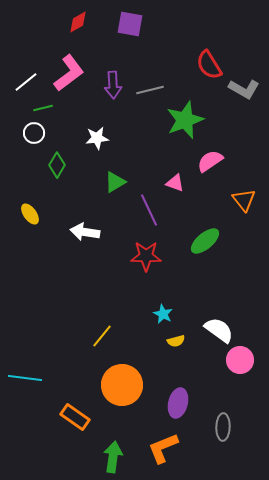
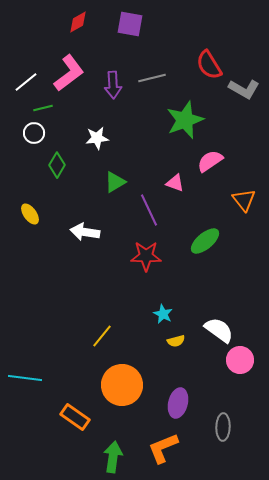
gray line: moved 2 px right, 12 px up
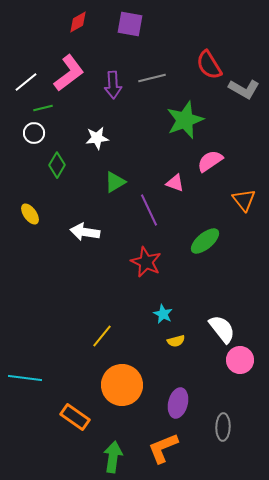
red star: moved 6 px down; rotated 24 degrees clockwise
white semicircle: moved 3 px right, 1 px up; rotated 16 degrees clockwise
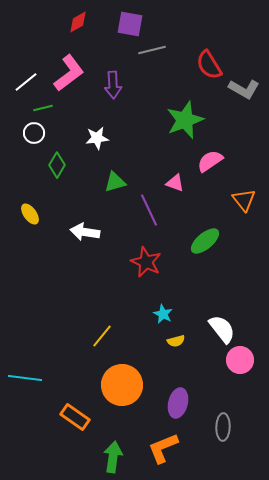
gray line: moved 28 px up
green triangle: rotated 15 degrees clockwise
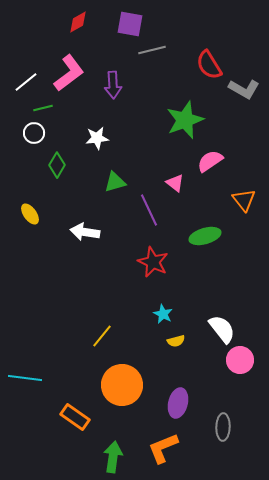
pink triangle: rotated 18 degrees clockwise
green ellipse: moved 5 px up; rotated 24 degrees clockwise
red star: moved 7 px right
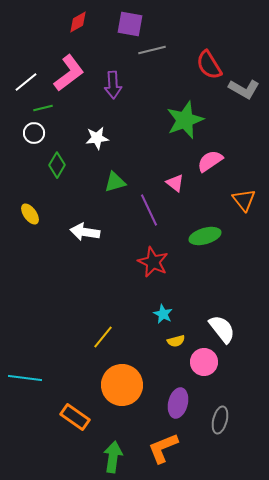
yellow line: moved 1 px right, 1 px down
pink circle: moved 36 px left, 2 px down
gray ellipse: moved 3 px left, 7 px up; rotated 12 degrees clockwise
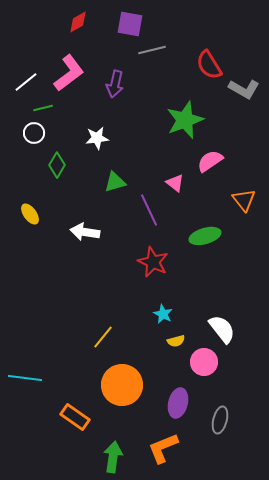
purple arrow: moved 2 px right, 1 px up; rotated 16 degrees clockwise
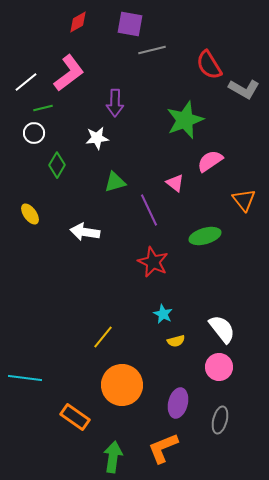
purple arrow: moved 19 px down; rotated 12 degrees counterclockwise
pink circle: moved 15 px right, 5 px down
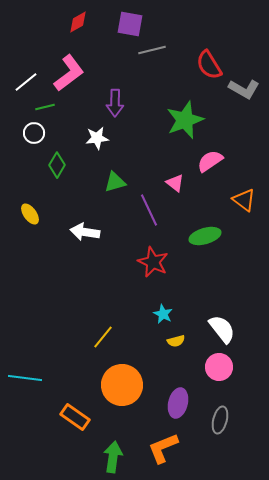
green line: moved 2 px right, 1 px up
orange triangle: rotated 15 degrees counterclockwise
